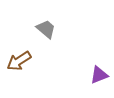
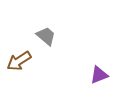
gray trapezoid: moved 7 px down
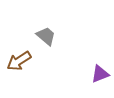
purple triangle: moved 1 px right, 1 px up
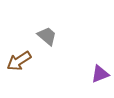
gray trapezoid: moved 1 px right
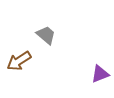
gray trapezoid: moved 1 px left, 1 px up
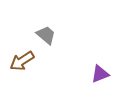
brown arrow: moved 3 px right
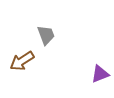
gray trapezoid: rotated 30 degrees clockwise
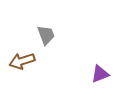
brown arrow: rotated 15 degrees clockwise
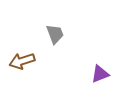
gray trapezoid: moved 9 px right, 1 px up
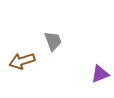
gray trapezoid: moved 2 px left, 7 px down
